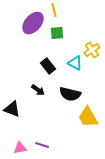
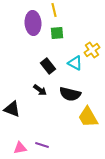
purple ellipse: rotated 45 degrees counterclockwise
black arrow: moved 2 px right
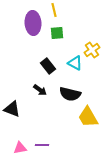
purple line: rotated 16 degrees counterclockwise
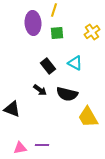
yellow line: rotated 32 degrees clockwise
yellow cross: moved 18 px up
black semicircle: moved 3 px left
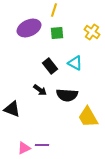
purple ellipse: moved 4 px left, 5 px down; rotated 70 degrees clockwise
yellow cross: rotated 21 degrees counterclockwise
black rectangle: moved 2 px right
black semicircle: moved 1 px down; rotated 10 degrees counterclockwise
pink triangle: moved 4 px right; rotated 16 degrees counterclockwise
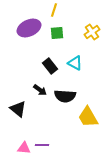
yellow cross: rotated 21 degrees clockwise
black semicircle: moved 2 px left, 1 px down
black triangle: moved 6 px right; rotated 18 degrees clockwise
pink triangle: rotated 32 degrees clockwise
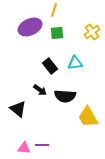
purple ellipse: moved 1 px right, 1 px up
cyan triangle: rotated 35 degrees counterclockwise
